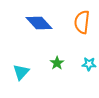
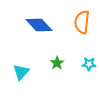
blue diamond: moved 2 px down
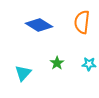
blue diamond: rotated 16 degrees counterclockwise
cyan triangle: moved 2 px right, 1 px down
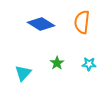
blue diamond: moved 2 px right, 1 px up
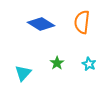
cyan star: rotated 24 degrees clockwise
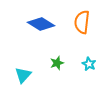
green star: rotated 16 degrees clockwise
cyan triangle: moved 2 px down
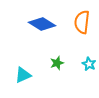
blue diamond: moved 1 px right
cyan triangle: rotated 24 degrees clockwise
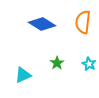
orange semicircle: moved 1 px right
green star: rotated 16 degrees counterclockwise
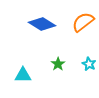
orange semicircle: rotated 45 degrees clockwise
green star: moved 1 px right, 1 px down
cyan triangle: rotated 24 degrees clockwise
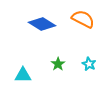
orange semicircle: moved 3 px up; rotated 65 degrees clockwise
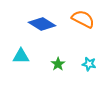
cyan star: rotated 16 degrees counterclockwise
cyan triangle: moved 2 px left, 19 px up
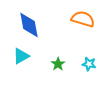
orange semicircle: rotated 10 degrees counterclockwise
blue diamond: moved 13 px left, 1 px down; rotated 48 degrees clockwise
cyan triangle: rotated 30 degrees counterclockwise
